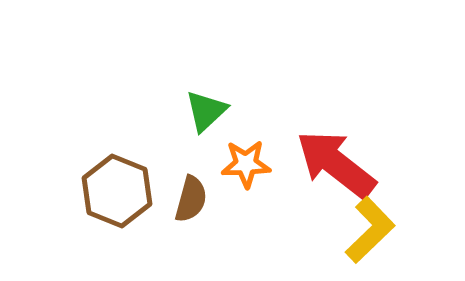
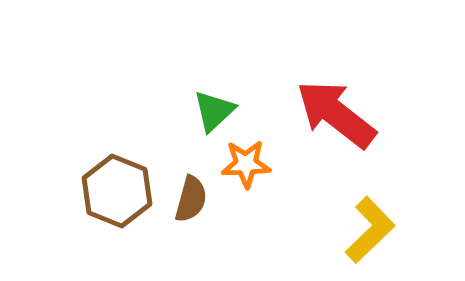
green triangle: moved 8 px right
red arrow: moved 50 px up
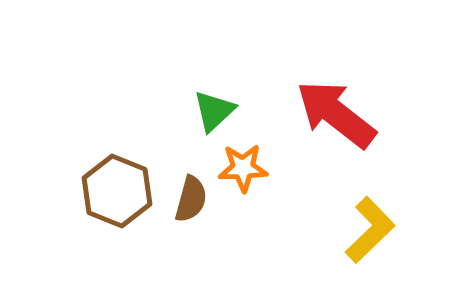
orange star: moved 3 px left, 4 px down
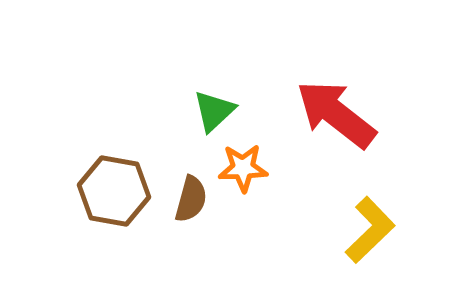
brown hexagon: moved 3 px left; rotated 12 degrees counterclockwise
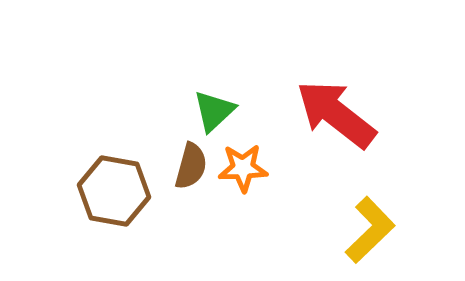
brown semicircle: moved 33 px up
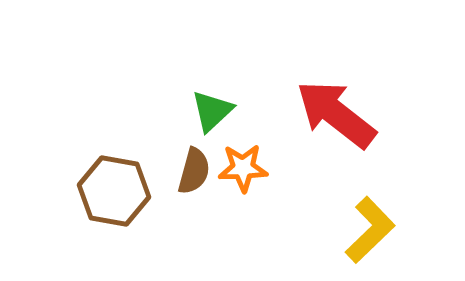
green triangle: moved 2 px left
brown semicircle: moved 3 px right, 5 px down
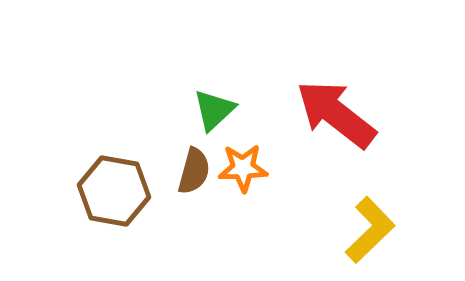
green triangle: moved 2 px right, 1 px up
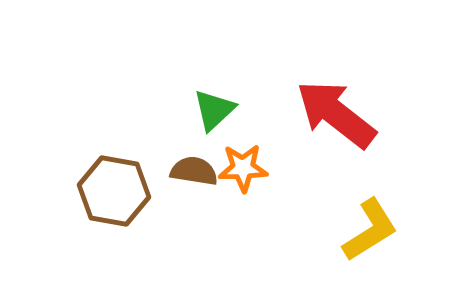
brown semicircle: rotated 96 degrees counterclockwise
yellow L-shape: rotated 12 degrees clockwise
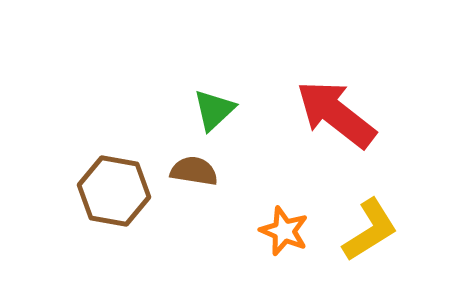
orange star: moved 41 px right, 63 px down; rotated 24 degrees clockwise
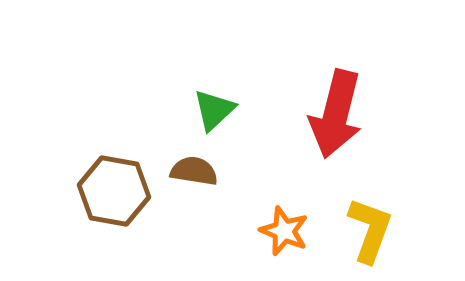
red arrow: rotated 114 degrees counterclockwise
yellow L-shape: rotated 38 degrees counterclockwise
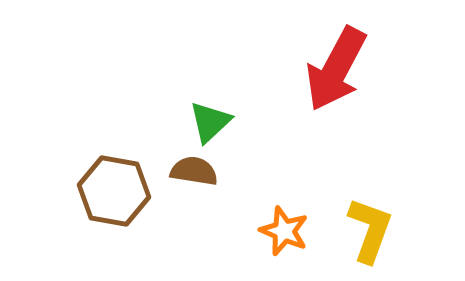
green triangle: moved 4 px left, 12 px down
red arrow: moved 45 px up; rotated 14 degrees clockwise
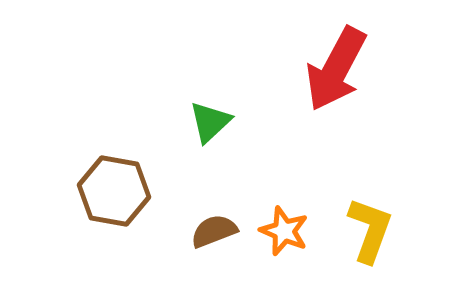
brown semicircle: moved 20 px right, 60 px down; rotated 30 degrees counterclockwise
